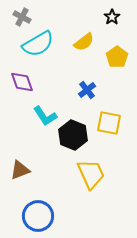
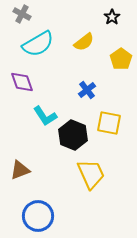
gray cross: moved 3 px up
yellow pentagon: moved 4 px right, 2 px down
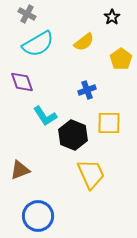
gray cross: moved 5 px right
blue cross: rotated 18 degrees clockwise
yellow square: rotated 10 degrees counterclockwise
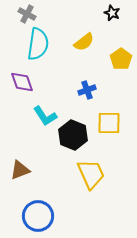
black star: moved 4 px up; rotated 14 degrees counterclockwise
cyan semicircle: rotated 52 degrees counterclockwise
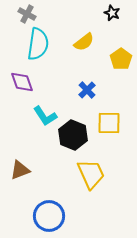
blue cross: rotated 24 degrees counterclockwise
blue circle: moved 11 px right
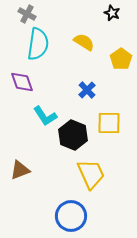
yellow semicircle: rotated 110 degrees counterclockwise
blue circle: moved 22 px right
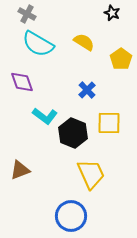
cyan semicircle: rotated 112 degrees clockwise
cyan L-shape: rotated 20 degrees counterclockwise
black hexagon: moved 2 px up
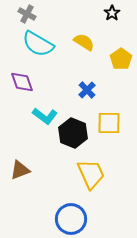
black star: rotated 14 degrees clockwise
blue circle: moved 3 px down
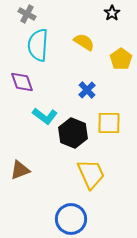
cyan semicircle: moved 1 px down; rotated 64 degrees clockwise
